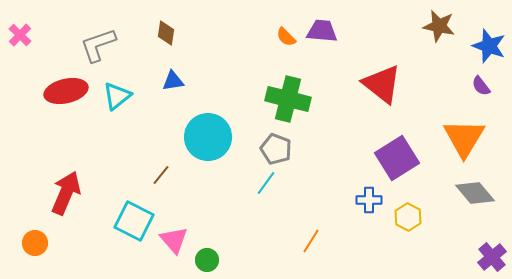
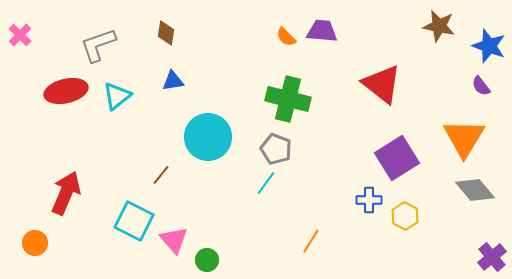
gray diamond: moved 3 px up
yellow hexagon: moved 3 px left, 1 px up
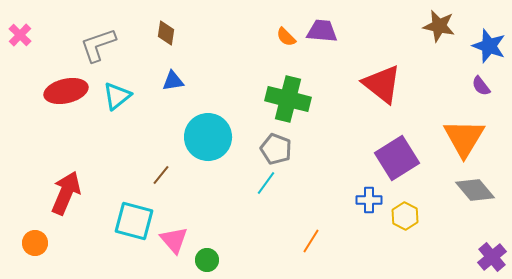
cyan square: rotated 12 degrees counterclockwise
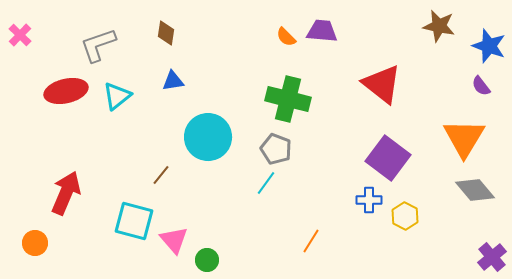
purple square: moved 9 px left; rotated 21 degrees counterclockwise
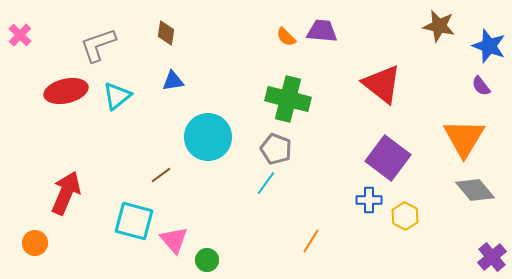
brown line: rotated 15 degrees clockwise
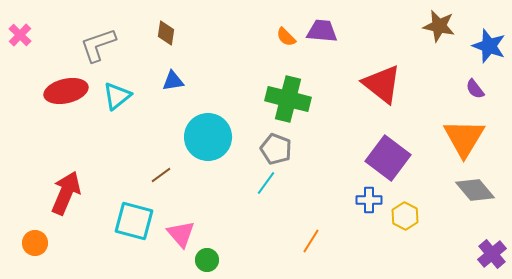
purple semicircle: moved 6 px left, 3 px down
pink triangle: moved 7 px right, 6 px up
purple cross: moved 3 px up
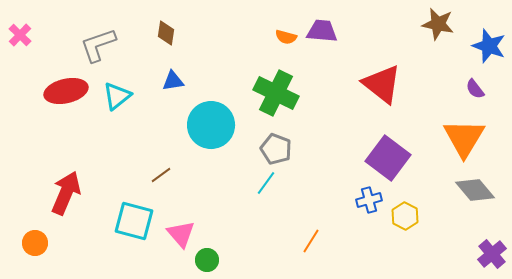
brown star: moved 1 px left, 2 px up
orange semicircle: rotated 30 degrees counterclockwise
green cross: moved 12 px left, 6 px up; rotated 12 degrees clockwise
cyan circle: moved 3 px right, 12 px up
blue cross: rotated 15 degrees counterclockwise
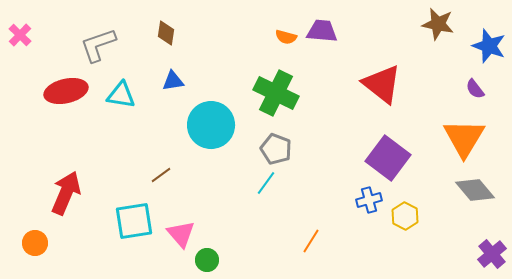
cyan triangle: moved 4 px right, 1 px up; rotated 48 degrees clockwise
cyan square: rotated 24 degrees counterclockwise
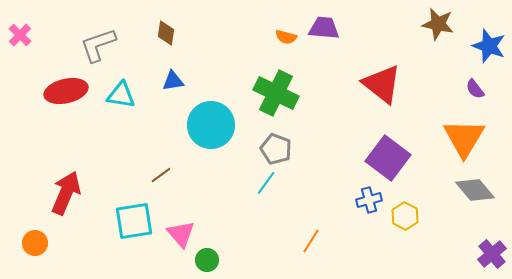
purple trapezoid: moved 2 px right, 3 px up
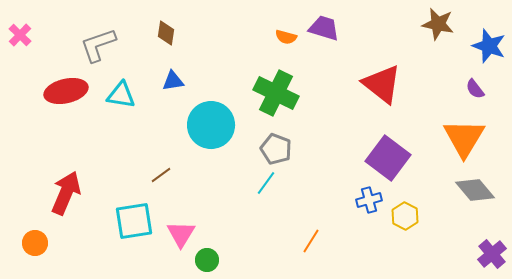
purple trapezoid: rotated 12 degrees clockwise
pink triangle: rotated 12 degrees clockwise
